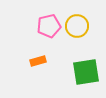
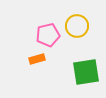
pink pentagon: moved 1 px left, 9 px down
orange rectangle: moved 1 px left, 2 px up
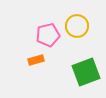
orange rectangle: moved 1 px left, 1 px down
green square: rotated 12 degrees counterclockwise
